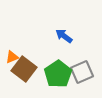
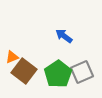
brown square: moved 2 px down
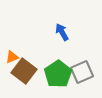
blue arrow: moved 2 px left, 4 px up; rotated 24 degrees clockwise
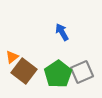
orange triangle: rotated 16 degrees counterclockwise
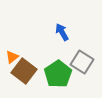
gray square: moved 10 px up; rotated 35 degrees counterclockwise
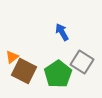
brown square: rotated 10 degrees counterclockwise
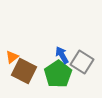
blue arrow: moved 23 px down
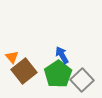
orange triangle: rotated 32 degrees counterclockwise
gray square: moved 18 px down; rotated 15 degrees clockwise
brown square: rotated 25 degrees clockwise
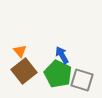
orange triangle: moved 8 px right, 6 px up
green pentagon: rotated 12 degrees counterclockwise
gray square: rotated 30 degrees counterclockwise
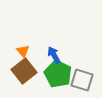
orange triangle: moved 3 px right
blue arrow: moved 8 px left
